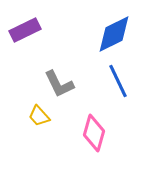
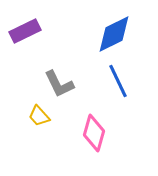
purple rectangle: moved 1 px down
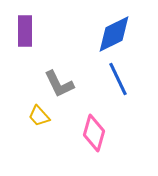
purple rectangle: rotated 64 degrees counterclockwise
blue line: moved 2 px up
